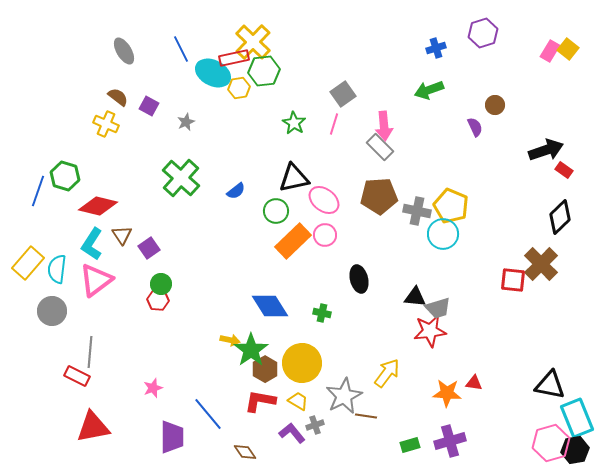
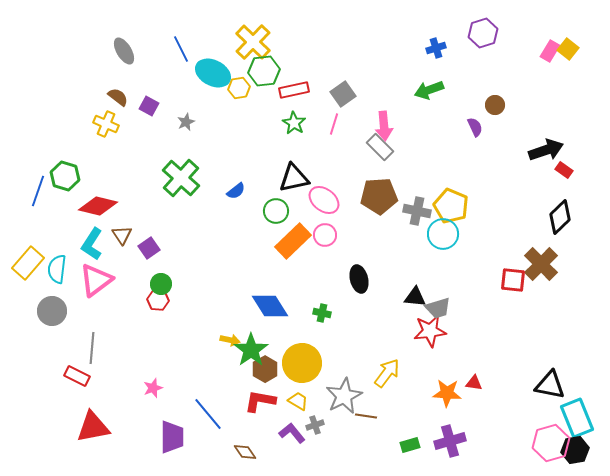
red rectangle at (234, 58): moved 60 px right, 32 px down
gray line at (90, 352): moved 2 px right, 4 px up
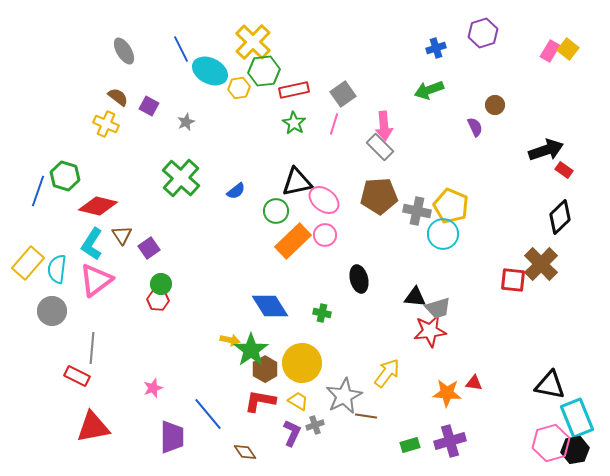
cyan ellipse at (213, 73): moved 3 px left, 2 px up
black triangle at (294, 178): moved 3 px right, 4 px down
purple L-shape at (292, 433): rotated 64 degrees clockwise
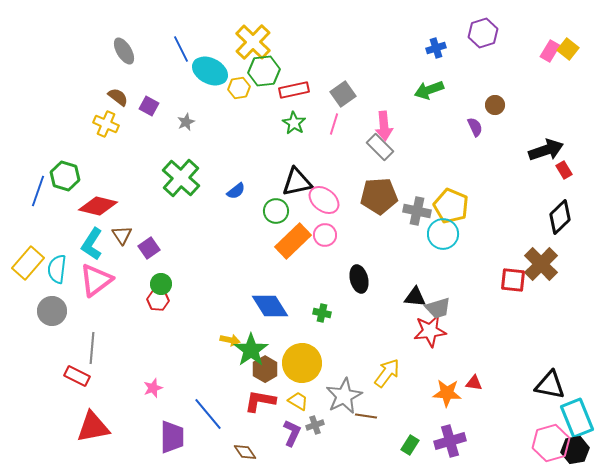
red rectangle at (564, 170): rotated 24 degrees clockwise
green rectangle at (410, 445): rotated 42 degrees counterclockwise
